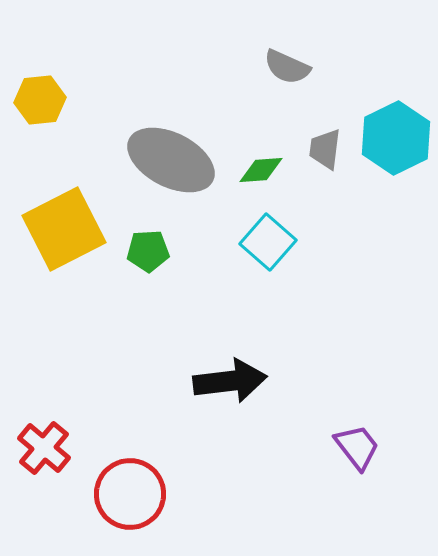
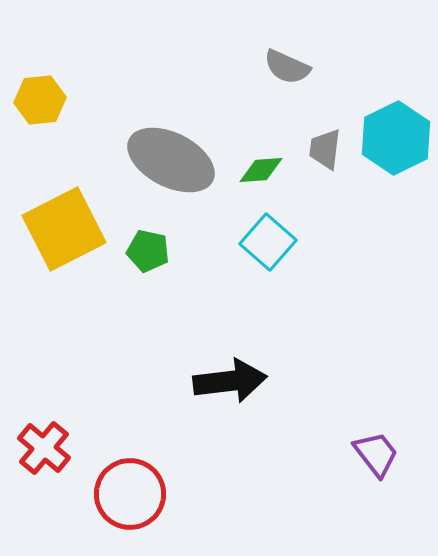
green pentagon: rotated 15 degrees clockwise
purple trapezoid: moved 19 px right, 7 px down
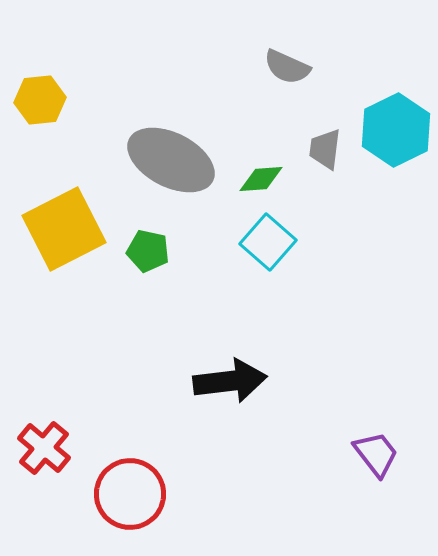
cyan hexagon: moved 8 px up
green diamond: moved 9 px down
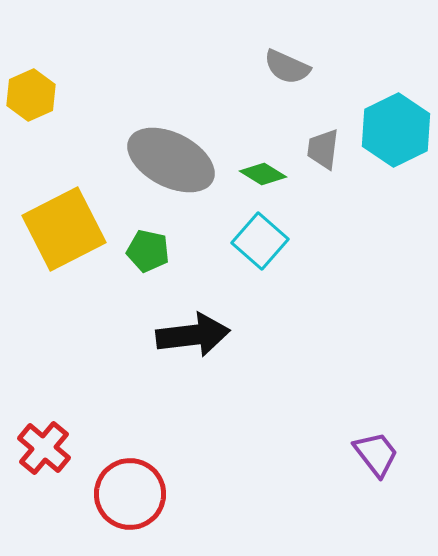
yellow hexagon: moved 9 px left, 5 px up; rotated 18 degrees counterclockwise
gray trapezoid: moved 2 px left
green diamond: moved 2 px right, 5 px up; rotated 36 degrees clockwise
cyan square: moved 8 px left, 1 px up
black arrow: moved 37 px left, 46 px up
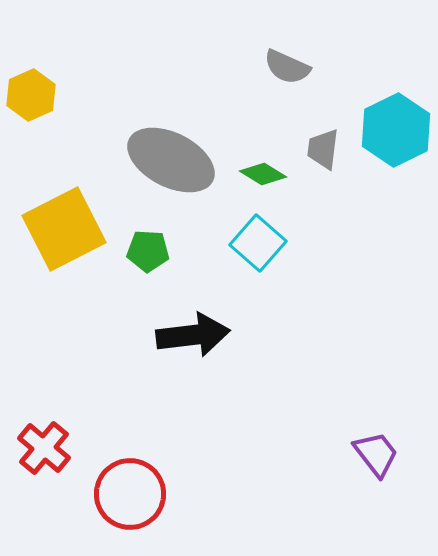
cyan square: moved 2 px left, 2 px down
green pentagon: rotated 9 degrees counterclockwise
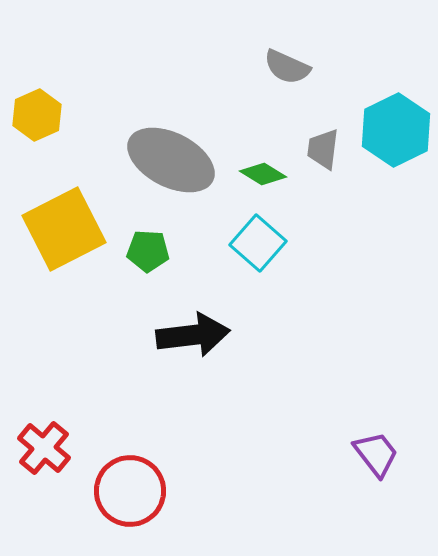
yellow hexagon: moved 6 px right, 20 px down
red circle: moved 3 px up
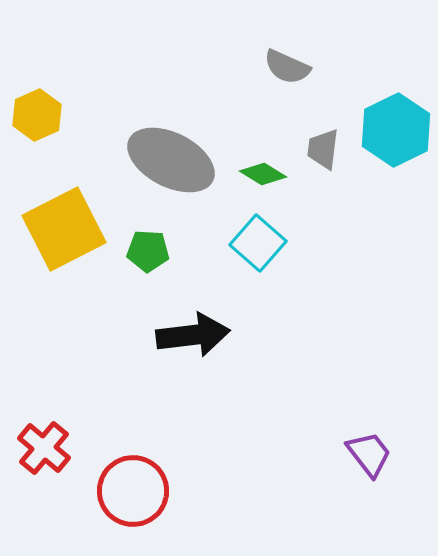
purple trapezoid: moved 7 px left
red circle: moved 3 px right
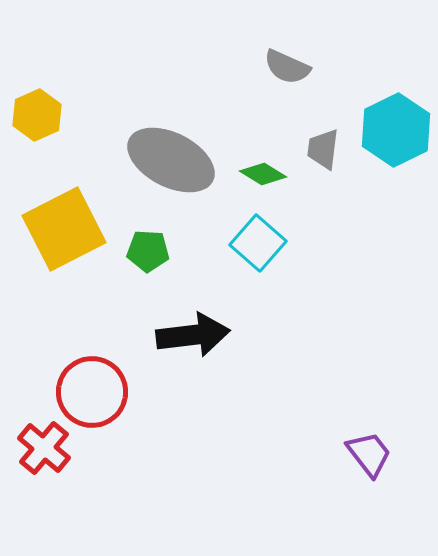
red circle: moved 41 px left, 99 px up
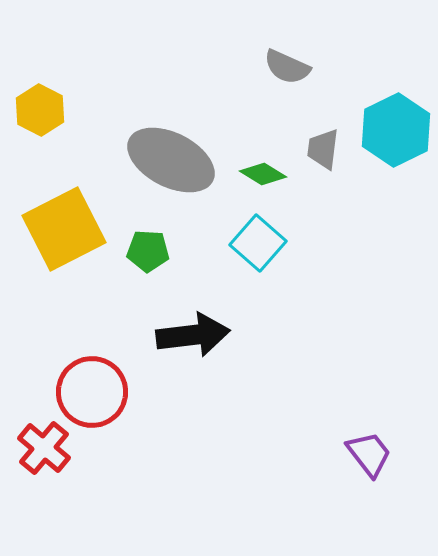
yellow hexagon: moved 3 px right, 5 px up; rotated 9 degrees counterclockwise
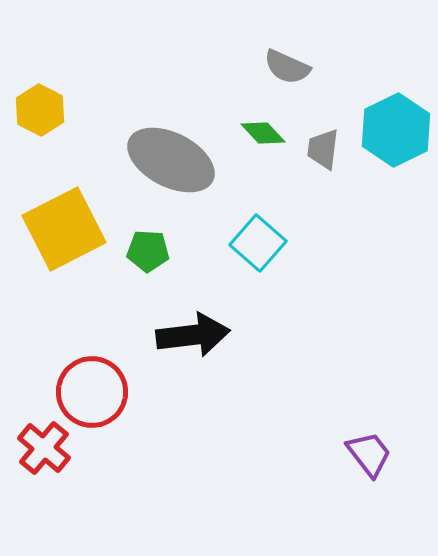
green diamond: moved 41 px up; rotated 15 degrees clockwise
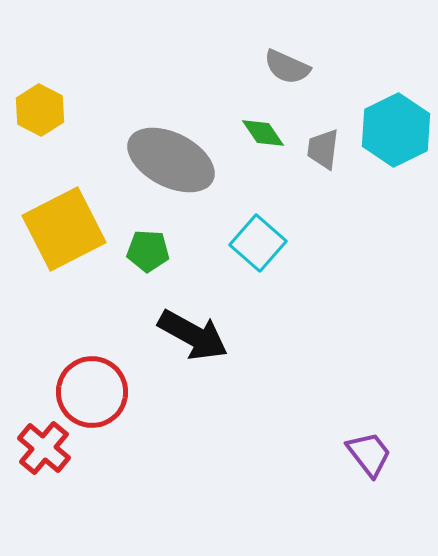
green diamond: rotated 9 degrees clockwise
black arrow: rotated 36 degrees clockwise
